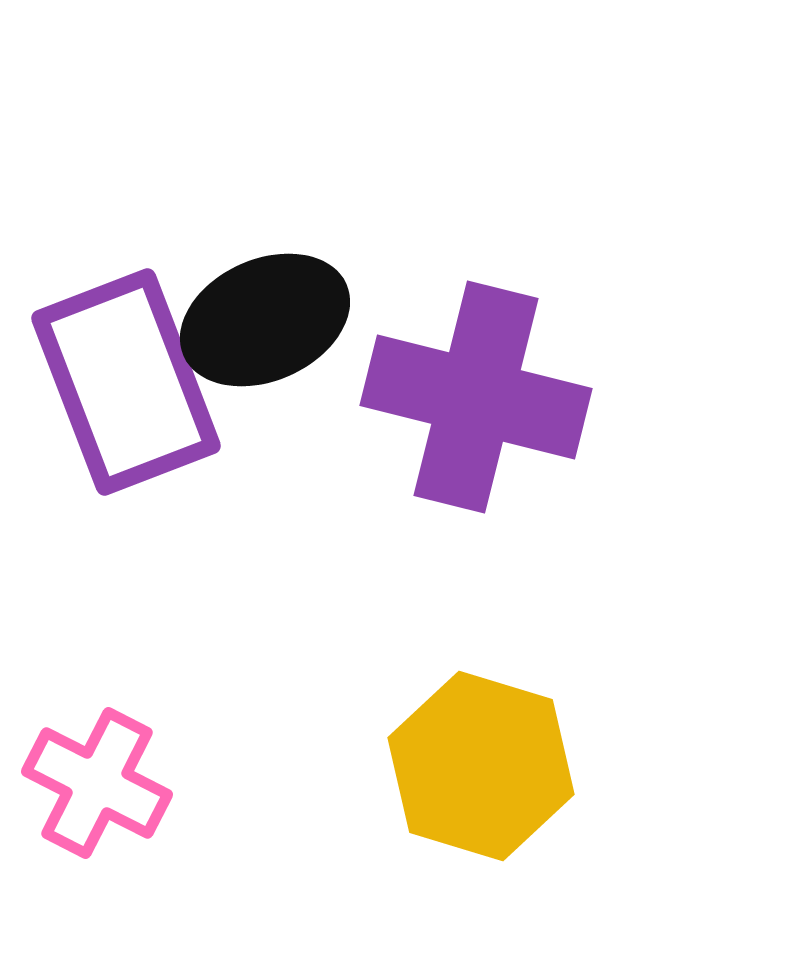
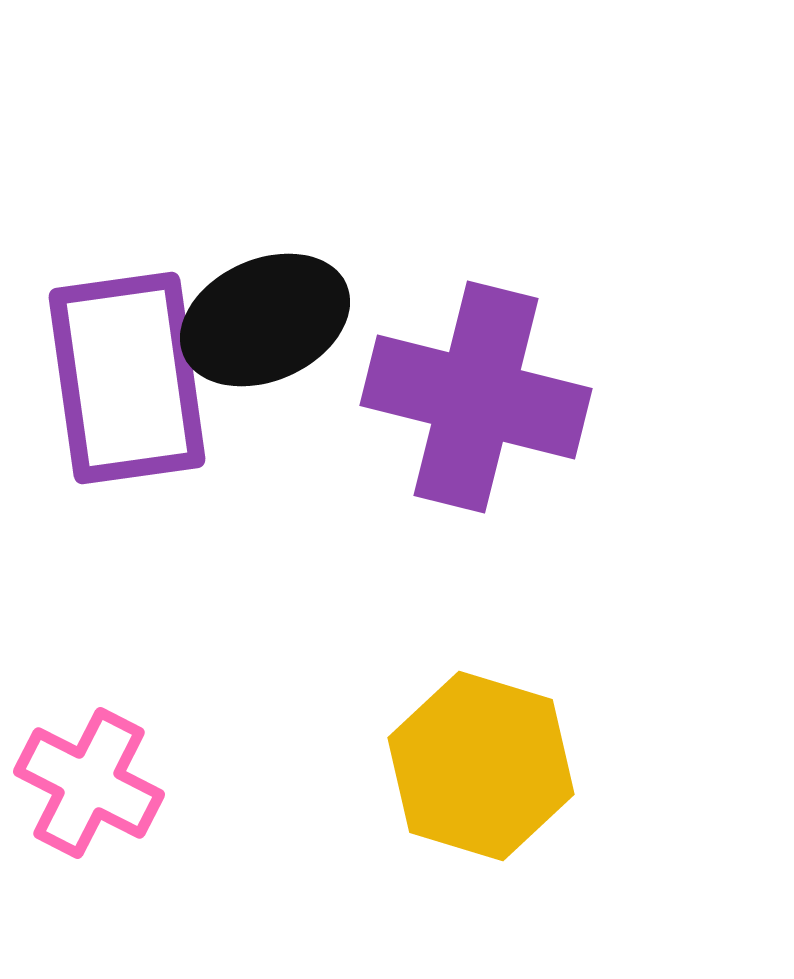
purple rectangle: moved 1 px right, 4 px up; rotated 13 degrees clockwise
pink cross: moved 8 px left
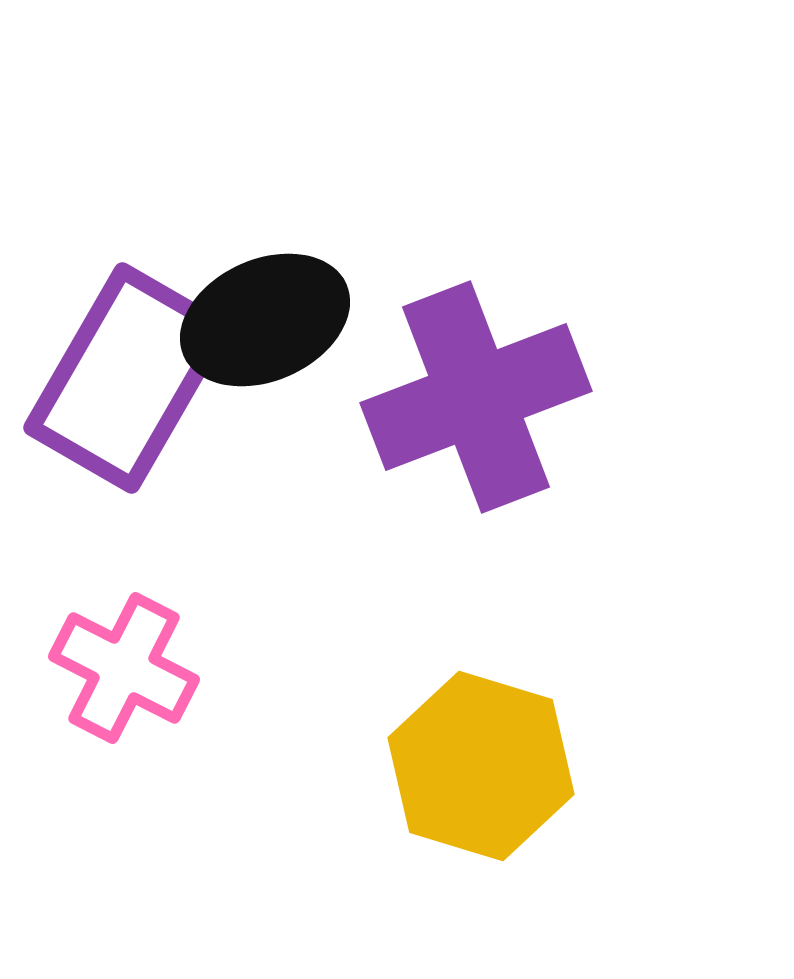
purple rectangle: rotated 38 degrees clockwise
purple cross: rotated 35 degrees counterclockwise
pink cross: moved 35 px right, 115 px up
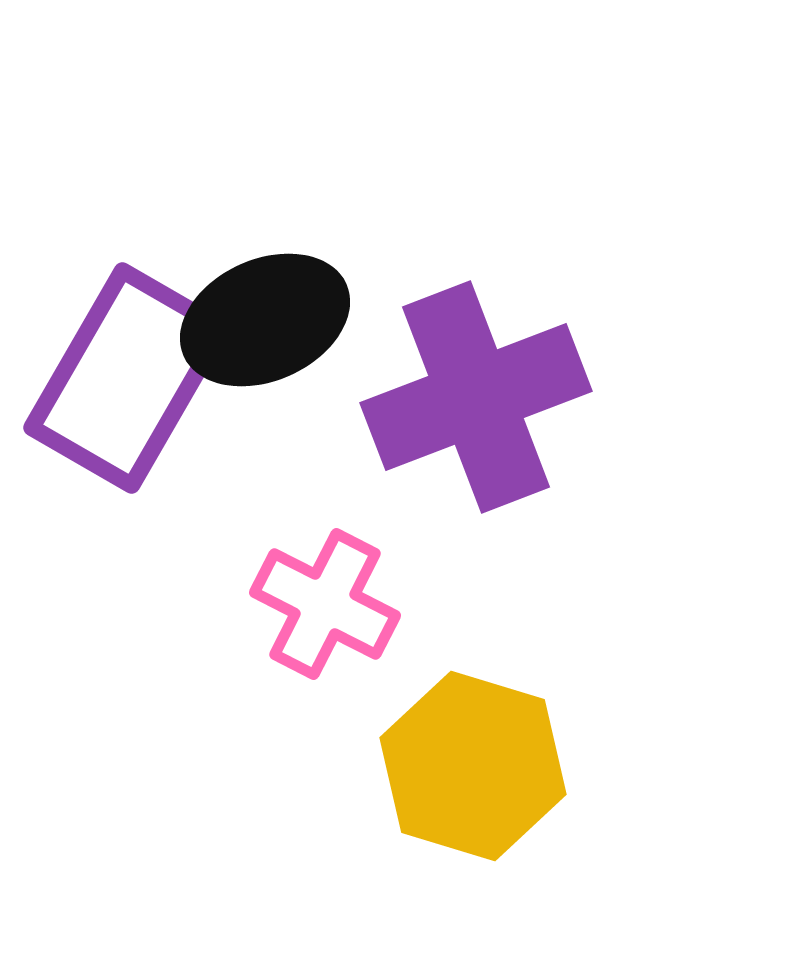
pink cross: moved 201 px right, 64 px up
yellow hexagon: moved 8 px left
